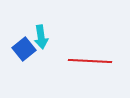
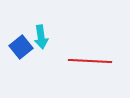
blue square: moved 3 px left, 2 px up
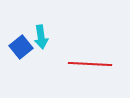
red line: moved 3 px down
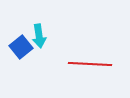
cyan arrow: moved 2 px left, 1 px up
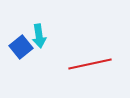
red line: rotated 15 degrees counterclockwise
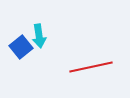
red line: moved 1 px right, 3 px down
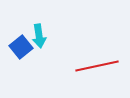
red line: moved 6 px right, 1 px up
